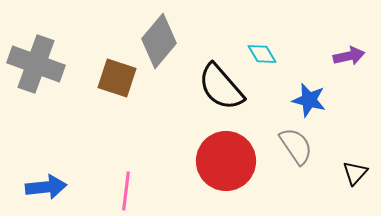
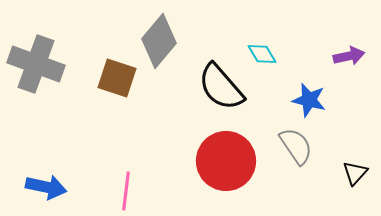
blue arrow: rotated 18 degrees clockwise
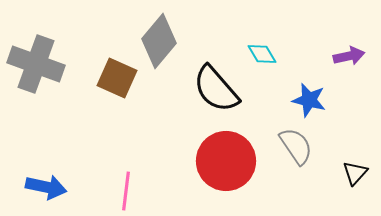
brown square: rotated 6 degrees clockwise
black semicircle: moved 5 px left, 2 px down
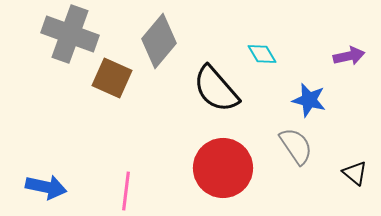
gray cross: moved 34 px right, 30 px up
brown square: moved 5 px left
red circle: moved 3 px left, 7 px down
black triangle: rotated 32 degrees counterclockwise
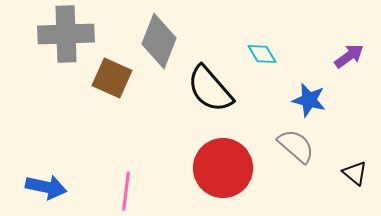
gray cross: moved 4 px left; rotated 22 degrees counterclockwise
gray diamond: rotated 18 degrees counterclockwise
purple arrow: rotated 24 degrees counterclockwise
black semicircle: moved 6 px left
gray semicircle: rotated 15 degrees counterclockwise
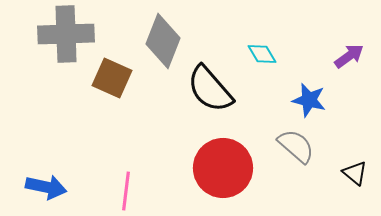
gray diamond: moved 4 px right
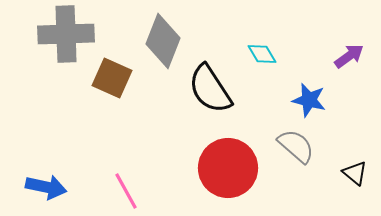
black semicircle: rotated 8 degrees clockwise
red circle: moved 5 px right
pink line: rotated 36 degrees counterclockwise
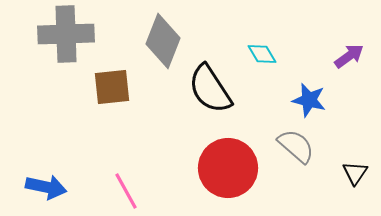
brown square: moved 9 px down; rotated 30 degrees counterclockwise
black triangle: rotated 24 degrees clockwise
